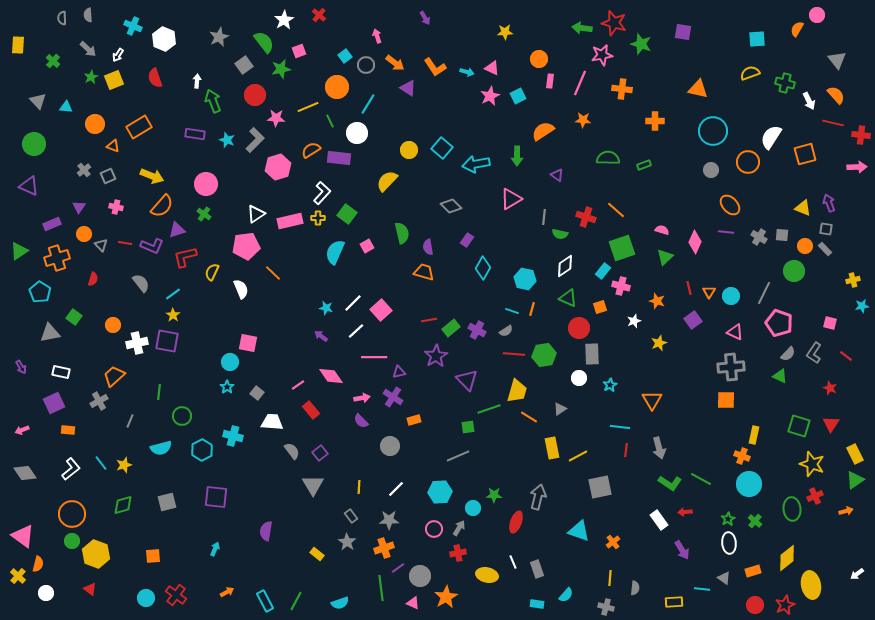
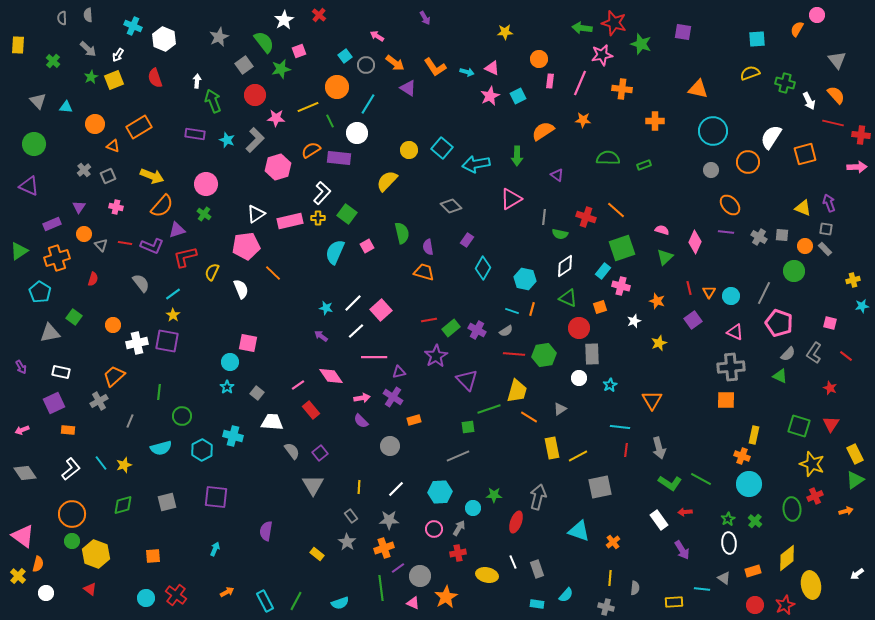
pink arrow at (377, 36): rotated 40 degrees counterclockwise
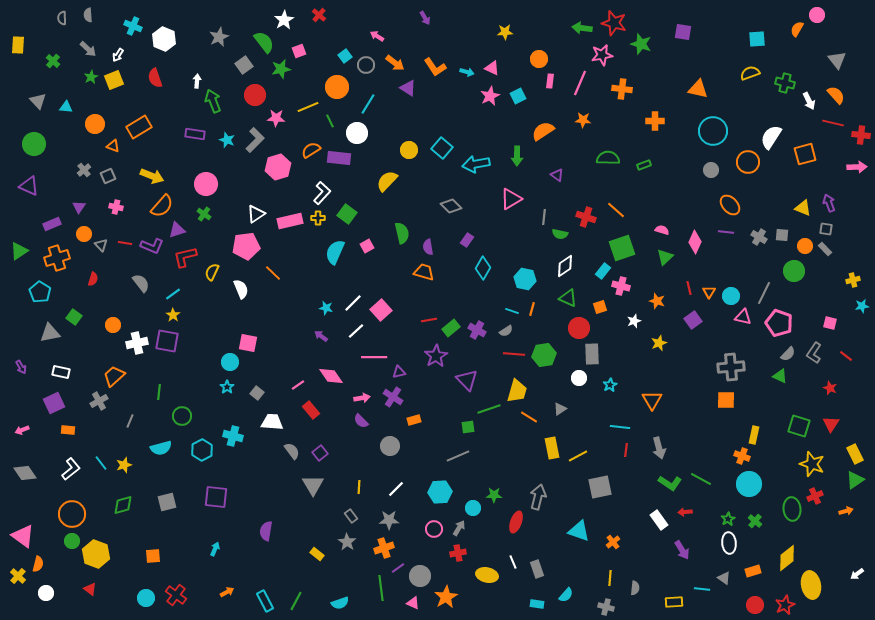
pink triangle at (735, 332): moved 8 px right, 15 px up; rotated 12 degrees counterclockwise
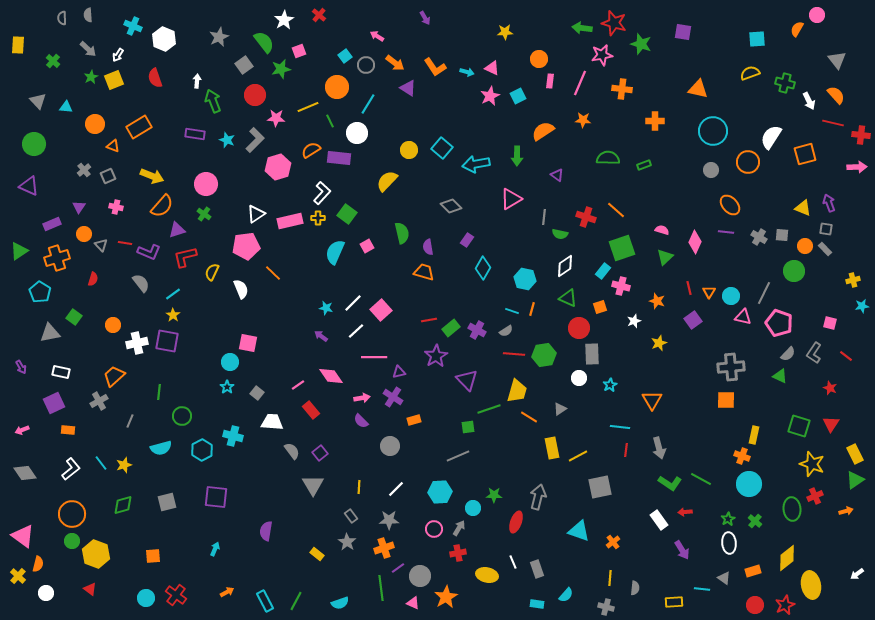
purple L-shape at (152, 246): moved 3 px left, 6 px down
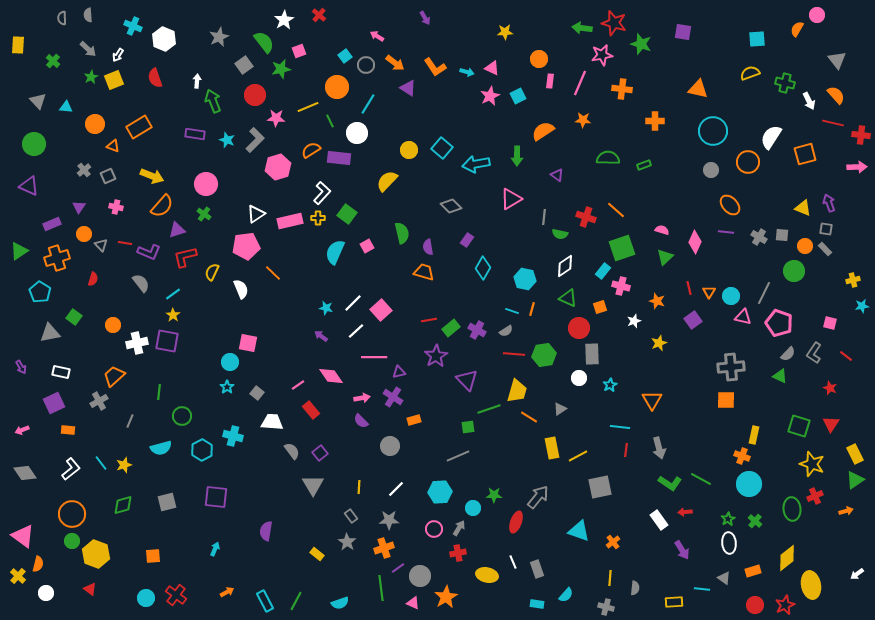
gray arrow at (538, 497): rotated 25 degrees clockwise
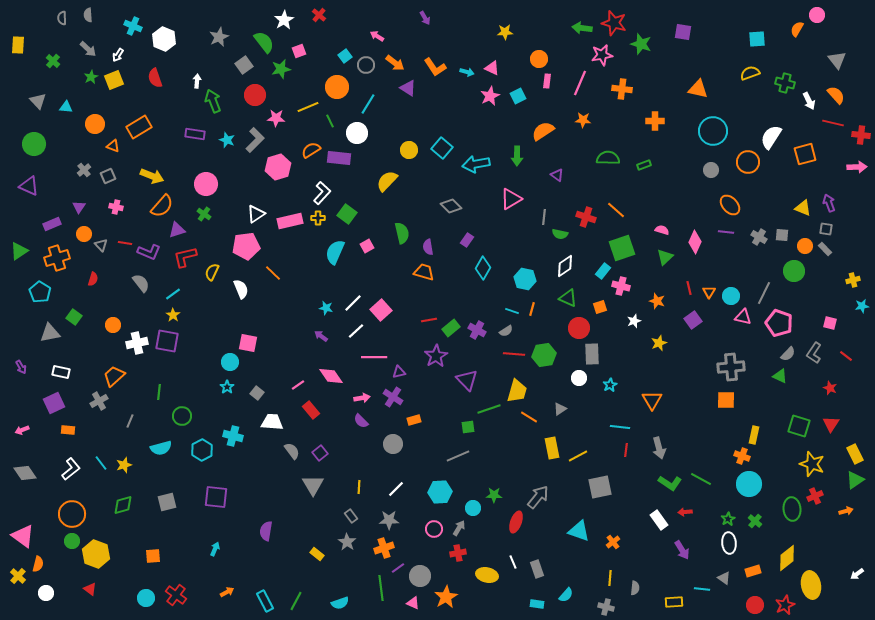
pink rectangle at (550, 81): moved 3 px left
gray circle at (390, 446): moved 3 px right, 2 px up
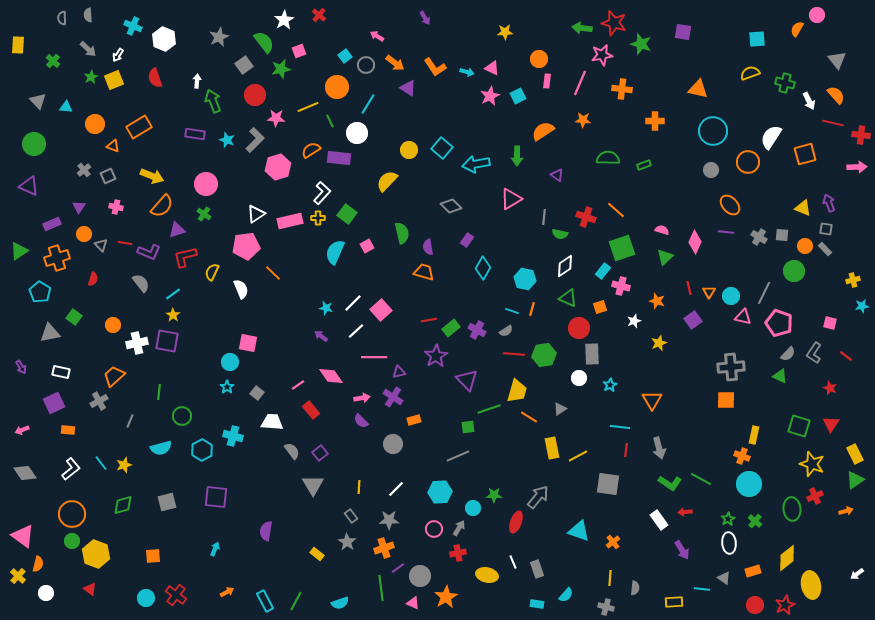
gray square at (600, 487): moved 8 px right, 3 px up; rotated 20 degrees clockwise
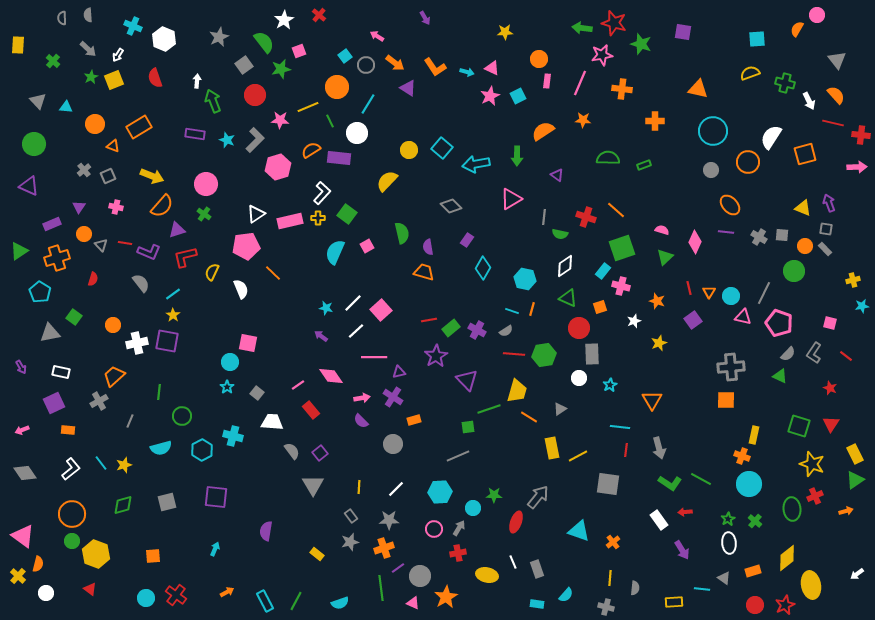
pink star at (276, 118): moved 4 px right, 2 px down
gray star at (347, 542): moved 3 px right; rotated 24 degrees clockwise
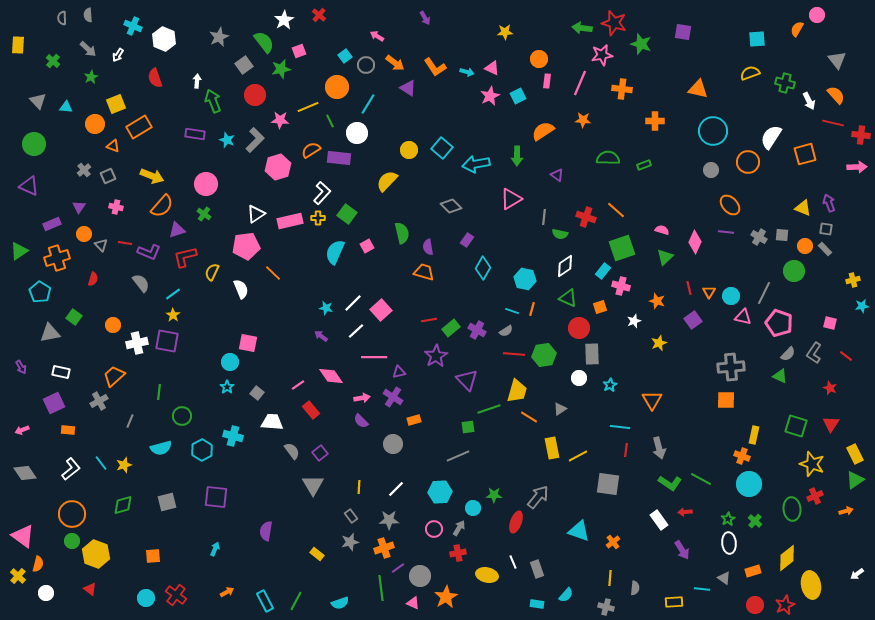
yellow square at (114, 80): moved 2 px right, 24 px down
green square at (799, 426): moved 3 px left
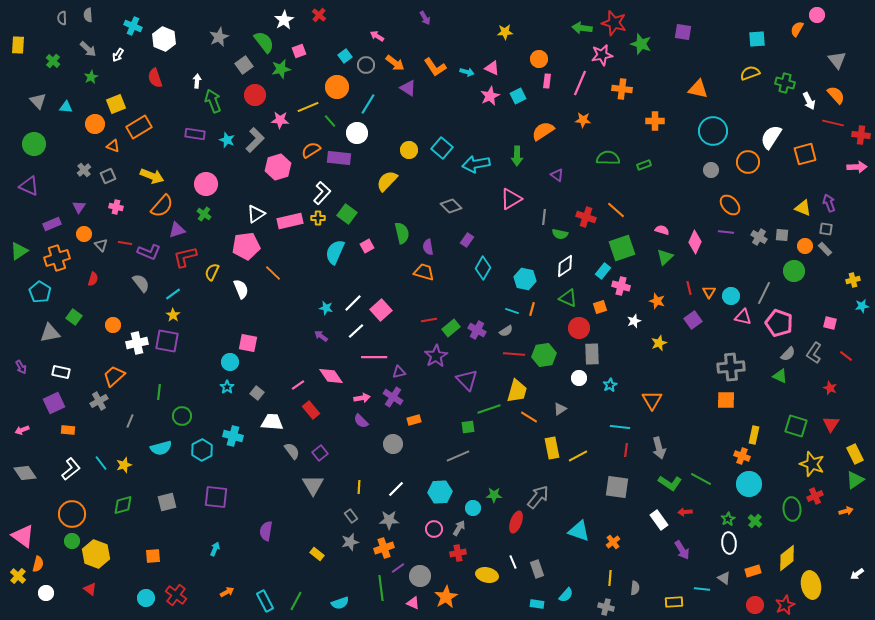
green line at (330, 121): rotated 16 degrees counterclockwise
gray square at (608, 484): moved 9 px right, 3 px down
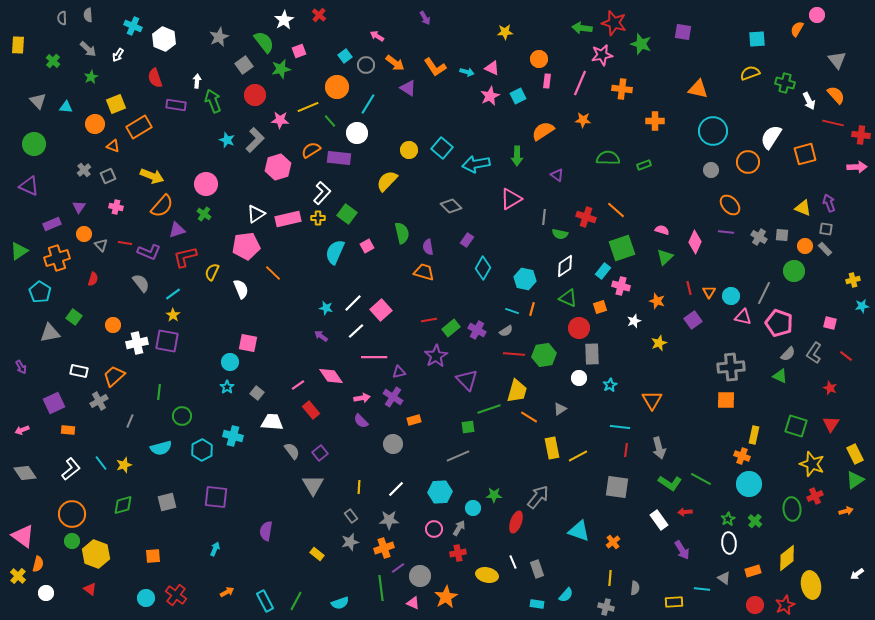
purple rectangle at (195, 134): moved 19 px left, 29 px up
pink rectangle at (290, 221): moved 2 px left, 2 px up
white rectangle at (61, 372): moved 18 px right, 1 px up
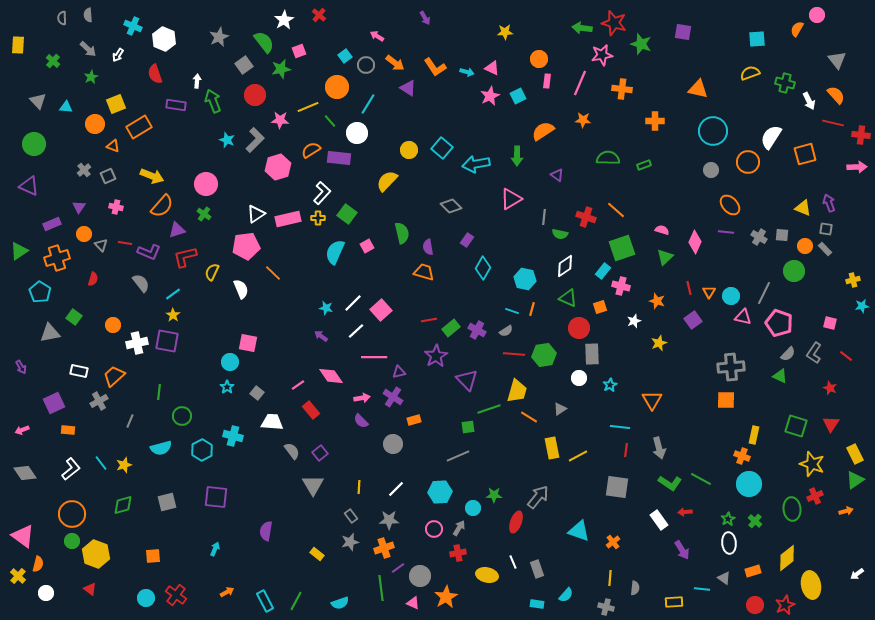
red semicircle at (155, 78): moved 4 px up
